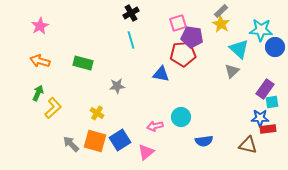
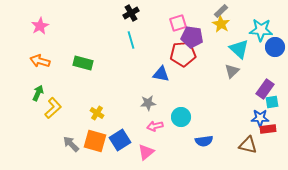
gray star: moved 31 px right, 17 px down
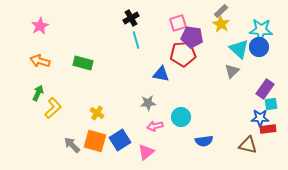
black cross: moved 5 px down
cyan line: moved 5 px right
blue circle: moved 16 px left
cyan square: moved 1 px left, 2 px down
gray arrow: moved 1 px right, 1 px down
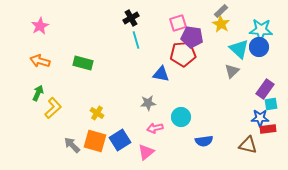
pink arrow: moved 2 px down
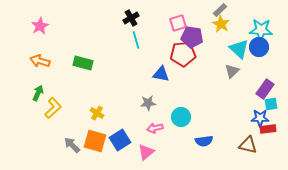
gray rectangle: moved 1 px left, 1 px up
